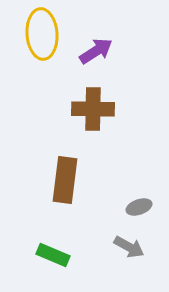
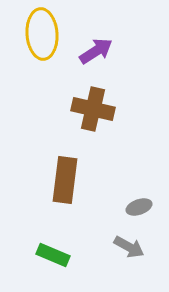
brown cross: rotated 12 degrees clockwise
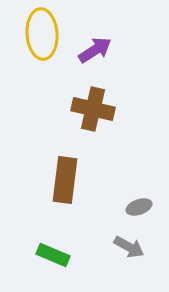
purple arrow: moved 1 px left, 1 px up
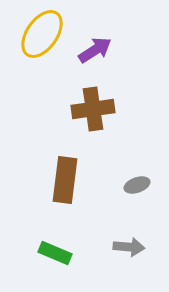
yellow ellipse: rotated 39 degrees clockwise
brown cross: rotated 21 degrees counterclockwise
gray ellipse: moved 2 px left, 22 px up
gray arrow: rotated 24 degrees counterclockwise
green rectangle: moved 2 px right, 2 px up
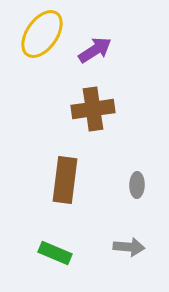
gray ellipse: rotated 70 degrees counterclockwise
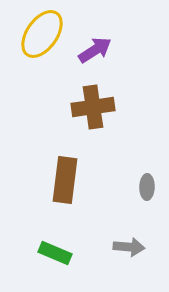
brown cross: moved 2 px up
gray ellipse: moved 10 px right, 2 px down
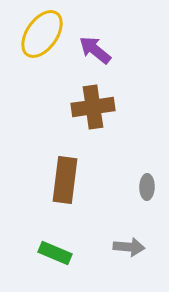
purple arrow: rotated 108 degrees counterclockwise
